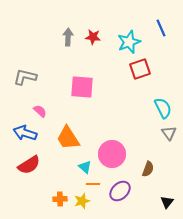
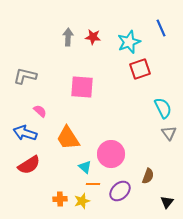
gray L-shape: moved 1 px up
pink circle: moved 1 px left
brown semicircle: moved 7 px down
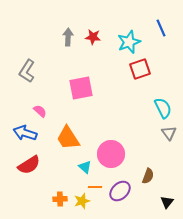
gray L-shape: moved 2 px right, 5 px up; rotated 70 degrees counterclockwise
pink square: moved 1 px left, 1 px down; rotated 15 degrees counterclockwise
orange line: moved 2 px right, 3 px down
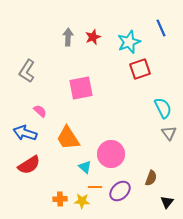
red star: rotated 28 degrees counterclockwise
brown semicircle: moved 3 px right, 2 px down
yellow star: rotated 21 degrees clockwise
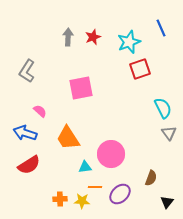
cyan triangle: rotated 48 degrees counterclockwise
purple ellipse: moved 3 px down
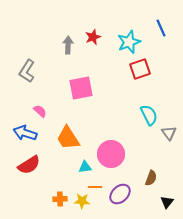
gray arrow: moved 8 px down
cyan semicircle: moved 14 px left, 7 px down
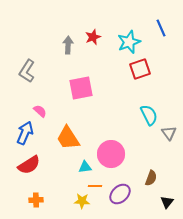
blue arrow: rotated 95 degrees clockwise
orange line: moved 1 px up
orange cross: moved 24 px left, 1 px down
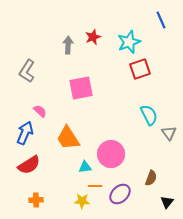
blue line: moved 8 px up
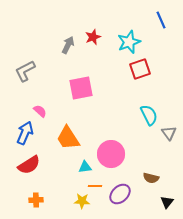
gray arrow: rotated 24 degrees clockwise
gray L-shape: moved 2 px left; rotated 30 degrees clockwise
brown semicircle: rotated 84 degrees clockwise
